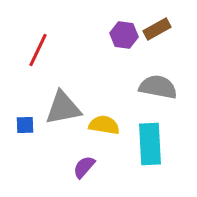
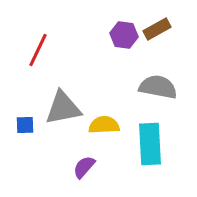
yellow semicircle: rotated 12 degrees counterclockwise
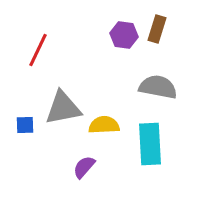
brown rectangle: rotated 44 degrees counterclockwise
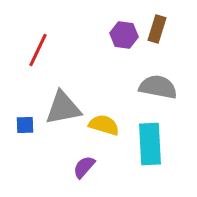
yellow semicircle: rotated 20 degrees clockwise
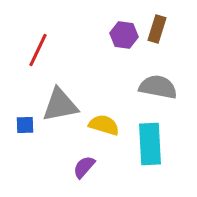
gray triangle: moved 3 px left, 3 px up
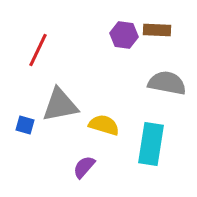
brown rectangle: moved 1 px down; rotated 76 degrees clockwise
gray semicircle: moved 9 px right, 4 px up
blue square: rotated 18 degrees clockwise
cyan rectangle: moved 1 px right; rotated 12 degrees clockwise
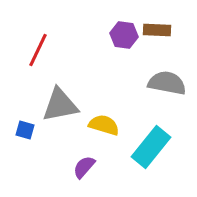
blue square: moved 5 px down
cyan rectangle: moved 3 px down; rotated 30 degrees clockwise
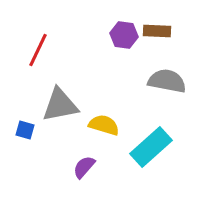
brown rectangle: moved 1 px down
gray semicircle: moved 2 px up
cyan rectangle: rotated 9 degrees clockwise
